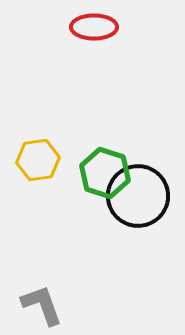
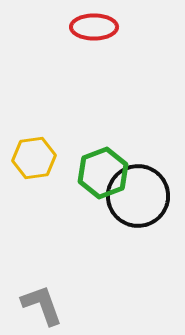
yellow hexagon: moved 4 px left, 2 px up
green hexagon: moved 2 px left; rotated 21 degrees clockwise
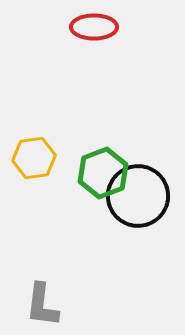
gray L-shape: rotated 153 degrees counterclockwise
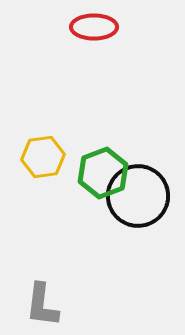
yellow hexagon: moved 9 px right, 1 px up
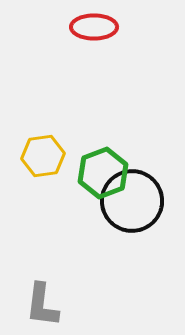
yellow hexagon: moved 1 px up
black circle: moved 6 px left, 5 px down
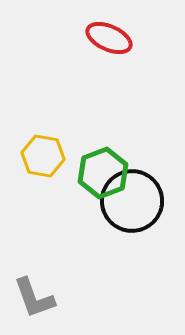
red ellipse: moved 15 px right, 11 px down; rotated 24 degrees clockwise
yellow hexagon: rotated 18 degrees clockwise
gray L-shape: moved 8 px left, 7 px up; rotated 27 degrees counterclockwise
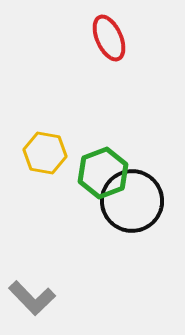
red ellipse: rotated 42 degrees clockwise
yellow hexagon: moved 2 px right, 3 px up
gray L-shape: moved 2 px left; rotated 24 degrees counterclockwise
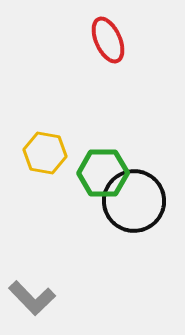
red ellipse: moved 1 px left, 2 px down
green hexagon: rotated 21 degrees clockwise
black circle: moved 2 px right
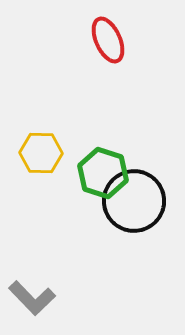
yellow hexagon: moved 4 px left; rotated 9 degrees counterclockwise
green hexagon: rotated 18 degrees clockwise
